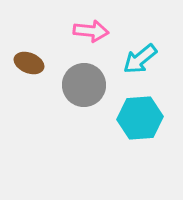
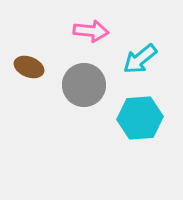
brown ellipse: moved 4 px down
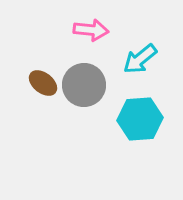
pink arrow: moved 1 px up
brown ellipse: moved 14 px right, 16 px down; rotated 16 degrees clockwise
cyan hexagon: moved 1 px down
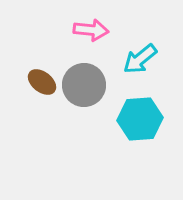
brown ellipse: moved 1 px left, 1 px up
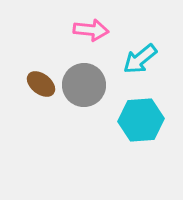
brown ellipse: moved 1 px left, 2 px down
cyan hexagon: moved 1 px right, 1 px down
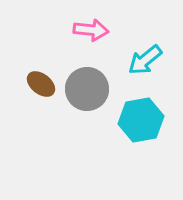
cyan arrow: moved 5 px right, 1 px down
gray circle: moved 3 px right, 4 px down
cyan hexagon: rotated 6 degrees counterclockwise
